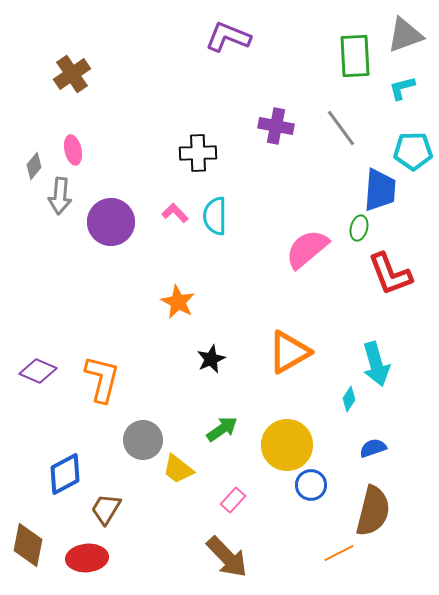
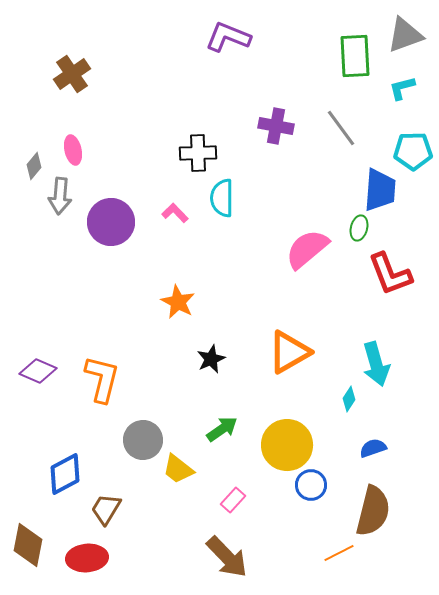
cyan semicircle: moved 7 px right, 18 px up
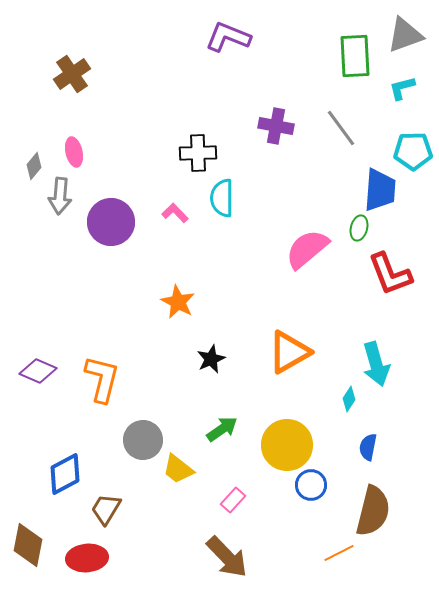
pink ellipse: moved 1 px right, 2 px down
blue semicircle: moved 5 px left, 1 px up; rotated 60 degrees counterclockwise
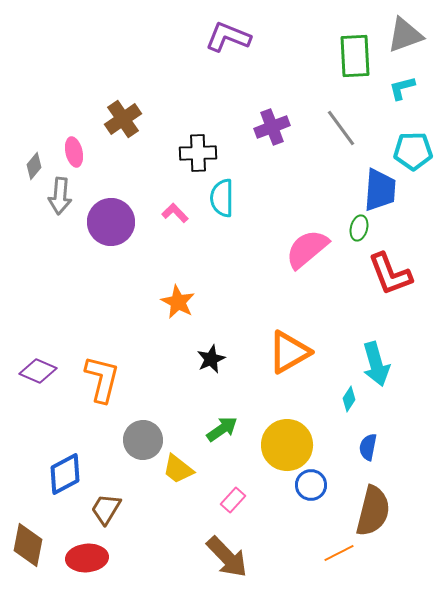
brown cross: moved 51 px right, 45 px down
purple cross: moved 4 px left, 1 px down; rotated 32 degrees counterclockwise
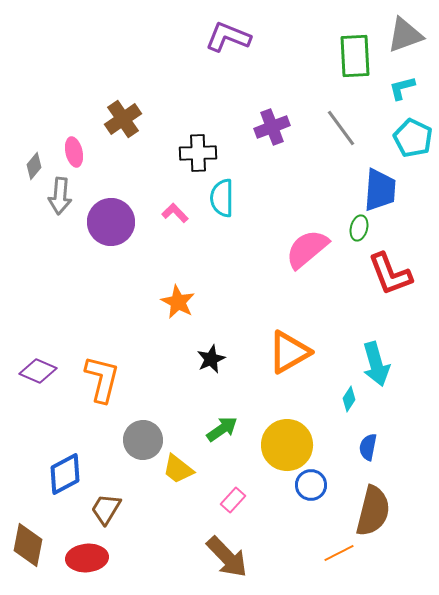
cyan pentagon: moved 13 px up; rotated 27 degrees clockwise
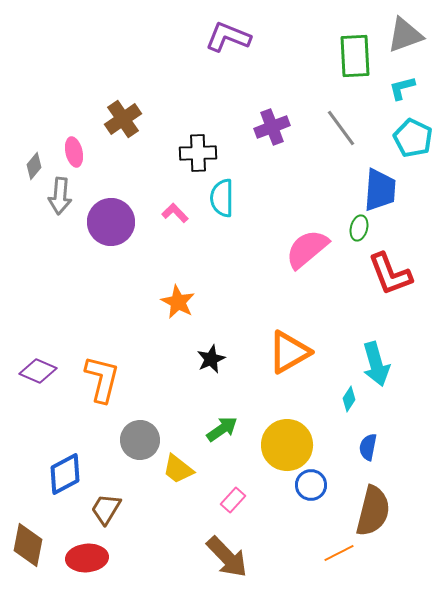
gray circle: moved 3 px left
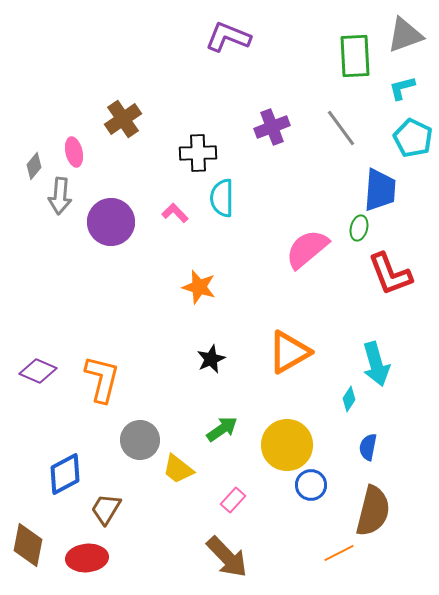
orange star: moved 21 px right, 15 px up; rotated 12 degrees counterclockwise
